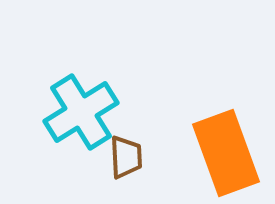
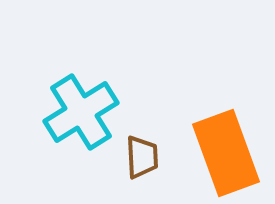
brown trapezoid: moved 16 px right
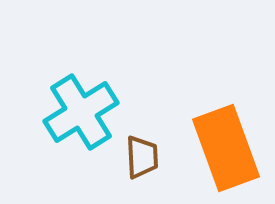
orange rectangle: moved 5 px up
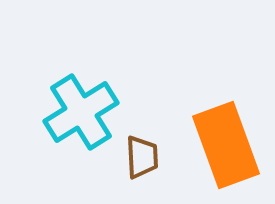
orange rectangle: moved 3 px up
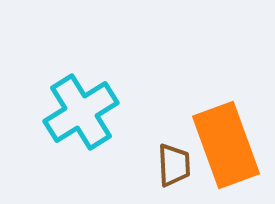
brown trapezoid: moved 32 px right, 8 px down
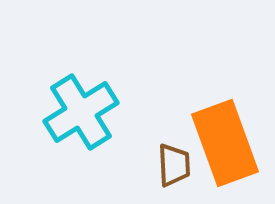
orange rectangle: moved 1 px left, 2 px up
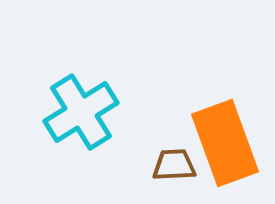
brown trapezoid: rotated 90 degrees counterclockwise
